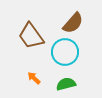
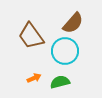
cyan circle: moved 1 px up
orange arrow: rotated 112 degrees clockwise
green semicircle: moved 6 px left, 2 px up
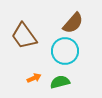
brown trapezoid: moved 7 px left
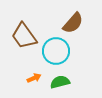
cyan circle: moved 9 px left
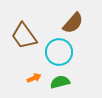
cyan circle: moved 3 px right, 1 px down
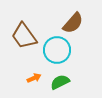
cyan circle: moved 2 px left, 2 px up
green semicircle: rotated 12 degrees counterclockwise
